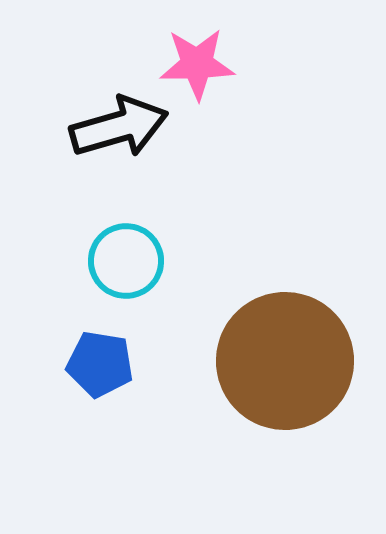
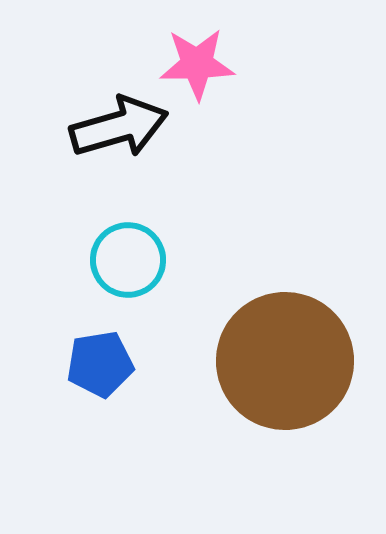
cyan circle: moved 2 px right, 1 px up
blue pentagon: rotated 18 degrees counterclockwise
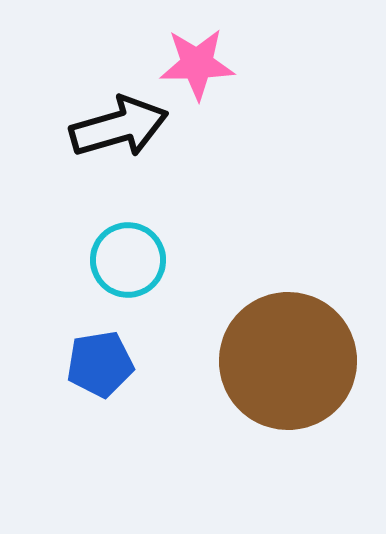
brown circle: moved 3 px right
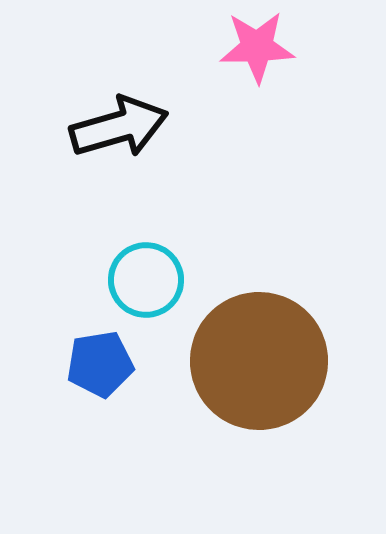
pink star: moved 60 px right, 17 px up
cyan circle: moved 18 px right, 20 px down
brown circle: moved 29 px left
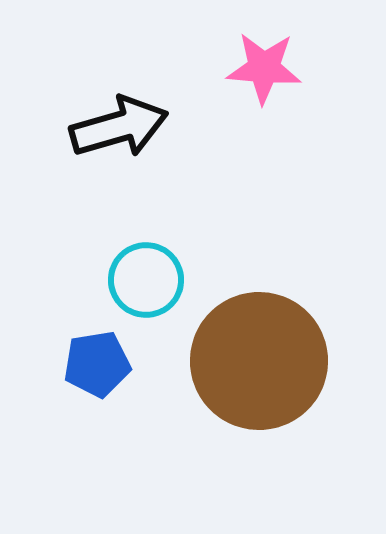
pink star: moved 7 px right, 21 px down; rotated 6 degrees clockwise
blue pentagon: moved 3 px left
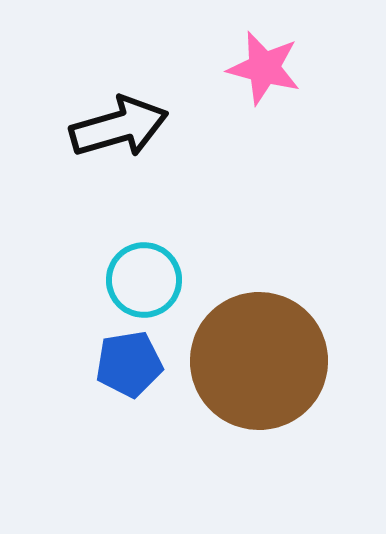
pink star: rotated 10 degrees clockwise
cyan circle: moved 2 px left
blue pentagon: moved 32 px right
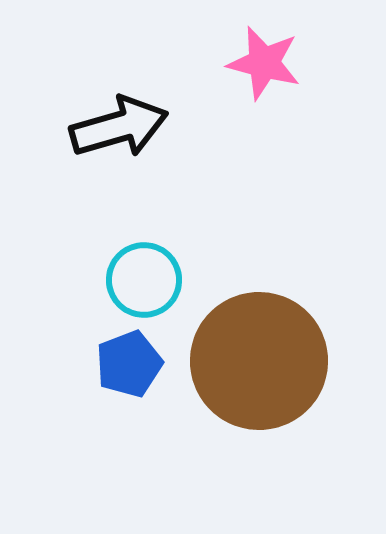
pink star: moved 5 px up
blue pentagon: rotated 12 degrees counterclockwise
